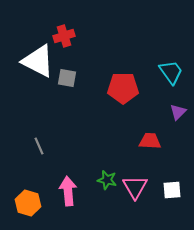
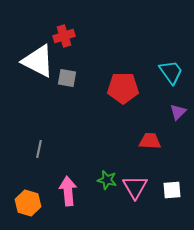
gray line: moved 3 px down; rotated 36 degrees clockwise
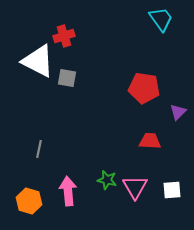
cyan trapezoid: moved 10 px left, 53 px up
red pentagon: moved 21 px right; rotated 8 degrees clockwise
orange hexagon: moved 1 px right, 2 px up
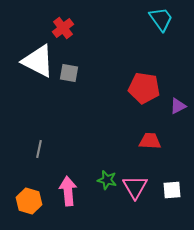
red cross: moved 1 px left, 8 px up; rotated 20 degrees counterclockwise
gray square: moved 2 px right, 5 px up
purple triangle: moved 6 px up; rotated 18 degrees clockwise
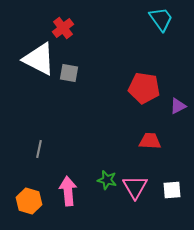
white triangle: moved 1 px right, 2 px up
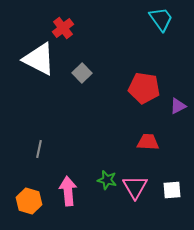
gray square: moved 13 px right; rotated 36 degrees clockwise
red trapezoid: moved 2 px left, 1 px down
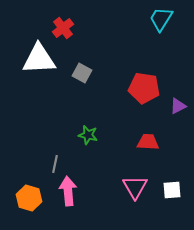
cyan trapezoid: rotated 112 degrees counterclockwise
white triangle: rotated 30 degrees counterclockwise
gray square: rotated 18 degrees counterclockwise
gray line: moved 16 px right, 15 px down
green star: moved 19 px left, 45 px up
orange hexagon: moved 3 px up
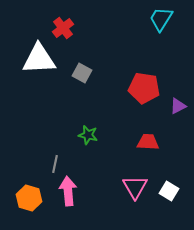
white square: moved 3 px left, 1 px down; rotated 36 degrees clockwise
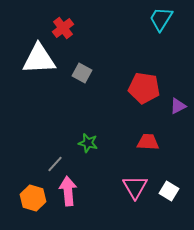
green star: moved 8 px down
gray line: rotated 30 degrees clockwise
orange hexagon: moved 4 px right
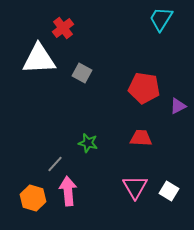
red trapezoid: moved 7 px left, 4 px up
